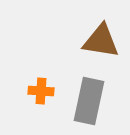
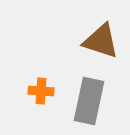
brown triangle: rotated 9 degrees clockwise
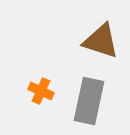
orange cross: rotated 20 degrees clockwise
